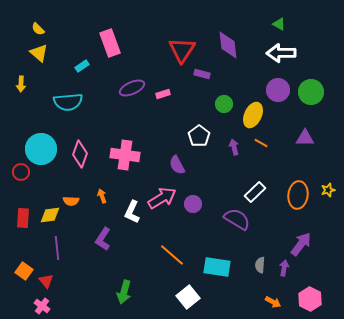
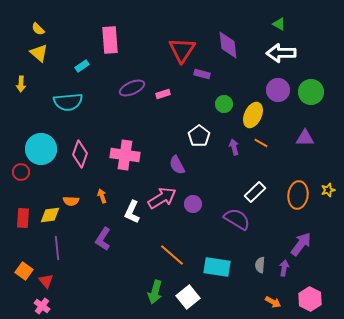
pink rectangle at (110, 43): moved 3 px up; rotated 16 degrees clockwise
green arrow at (124, 292): moved 31 px right
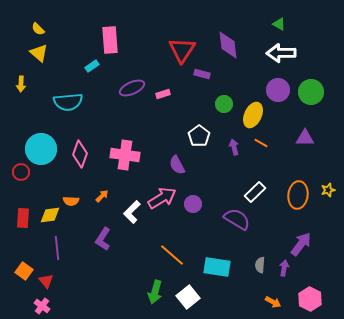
cyan rectangle at (82, 66): moved 10 px right
orange arrow at (102, 196): rotated 64 degrees clockwise
white L-shape at (132, 212): rotated 20 degrees clockwise
